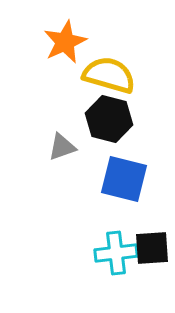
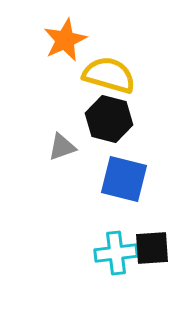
orange star: moved 2 px up
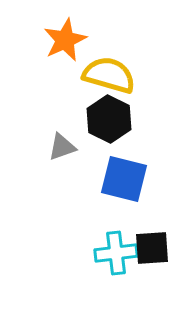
black hexagon: rotated 12 degrees clockwise
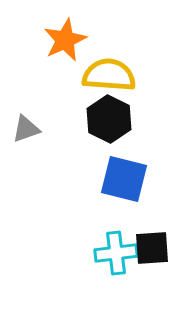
yellow semicircle: rotated 12 degrees counterclockwise
gray triangle: moved 36 px left, 18 px up
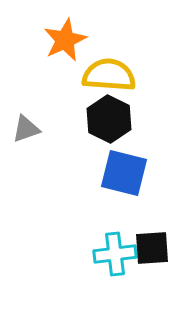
blue square: moved 6 px up
cyan cross: moved 1 px left, 1 px down
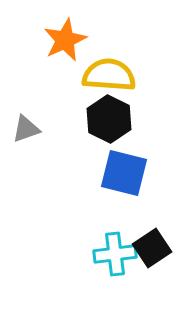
black square: rotated 30 degrees counterclockwise
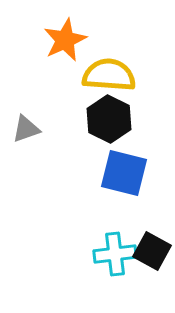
black square: moved 3 px down; rotated 27 degrees counterclockwise
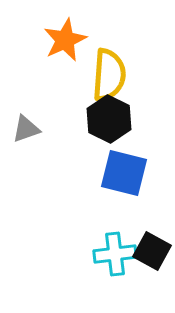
yellow semicircle: rotated 90 degrees clockwise
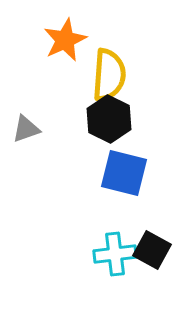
black square: moved 1 px up
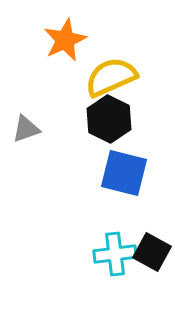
yellow semicircle: moved 2 px right, 2 px down; rotated 118 degrees counterclockwise
black square: moved 2 px down
